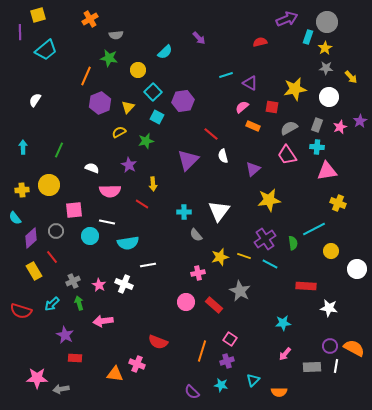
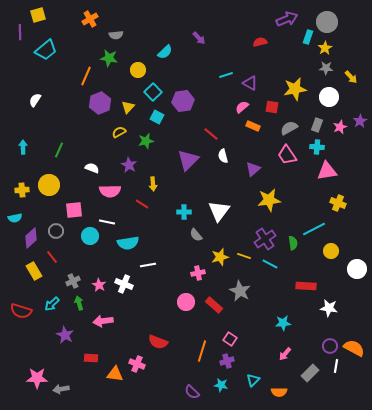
cyan semicircle at (15, 218): rotated 64 degrees counterclockwise
red rectangle at (75, 358): moved 16 px right
gray rectangle at (312, 367): moved 2 px left, 6 px down; rotated 42 degrees counterclockwise
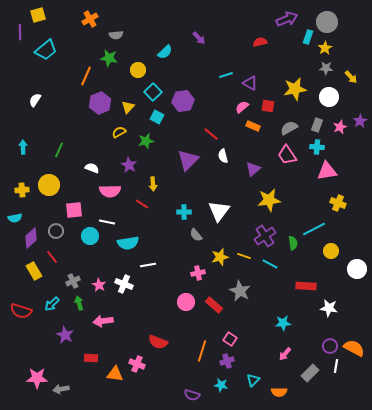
red square at (272, 107): moved 4 px left, 1 px up
purple cross at (265, 239): moved 3 px up
purple semicircle at (192, 392): moved 3 px down; rotated 28 degrees counterclockwise
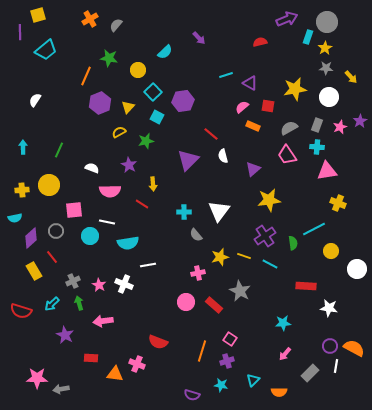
gray semicircle at (116, 35): moved 10 px up; rotated 136 degrees clockwise
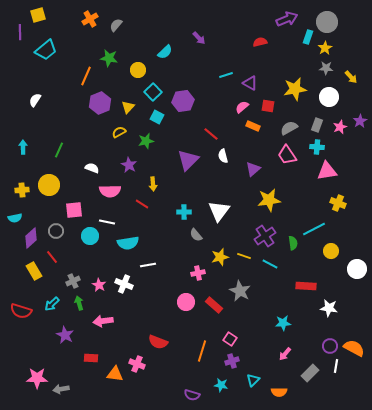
purple cross at (227, 361): moved 5 px right
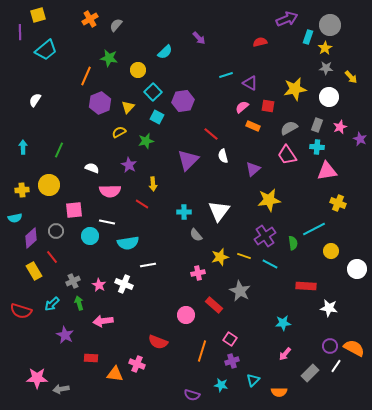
gray circle at (327, 22): moved 3 px right, 3 px down
purple star at (360, 121): moved 18 px down; rotated 16 degrees counterclockwise
pink circle at (186, 302): moved 13 px down
white line at (336, 366): rotated 24 degrees clockwise
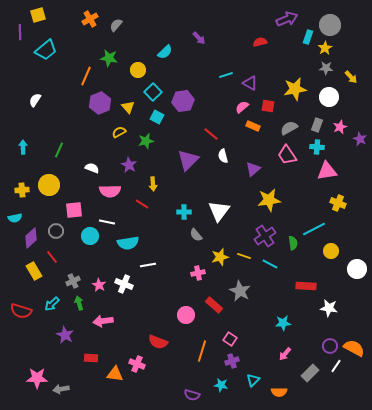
yellow triangle at (128, 107): rotated 24 degrees counterclockwise
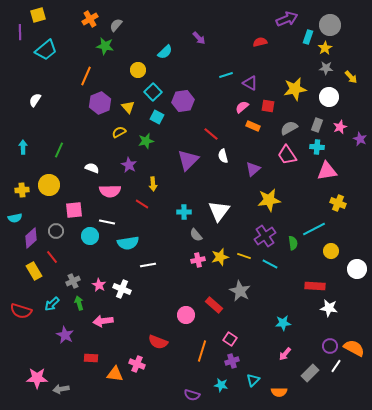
green star at (109, 58): moved 4 px left, 12 px up
pink cross at (198, 273): moved 13 px up
white cross at (124, 284): moved 2 px left, 5 px down
red rectangle at (306, 286): moved 9 px right
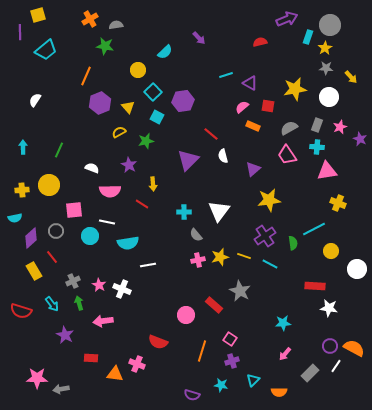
gray semicircle at (116, 25): rotated 40 degrees clockwise
cyan arrow at (52, 304): rotated 84 degrees counterclockwise
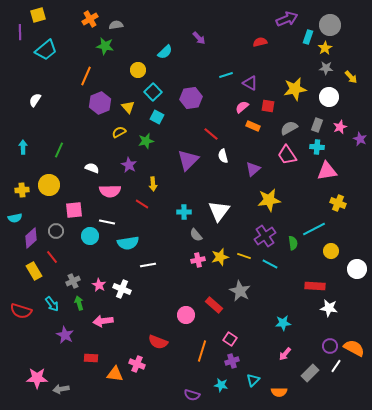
purple hexagon at (183, 101): moved 8 px right, 3 px up
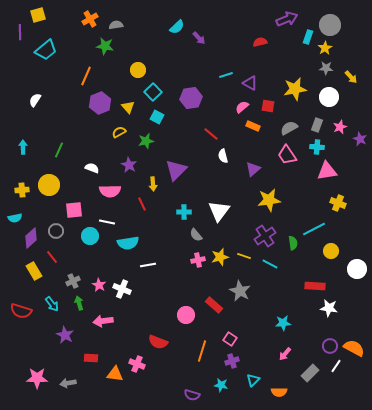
cyan semicircle at (165, 52): moved 12 px right, 25 px up
purple triangle at (188, 160): moved 12 px left, 10 px down
red line at (142, 204): rotated 32 degrees clockwise
gray arrow at (61, 389): moved 7 px right, 6 px up
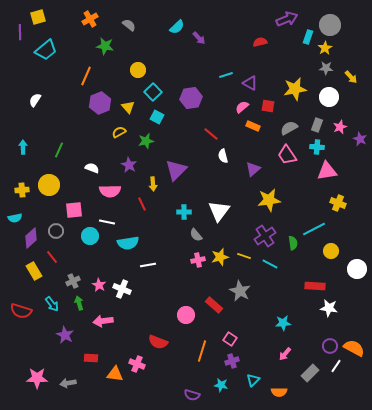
yellow square at (38, 15): moved 2 px down
gray semicircle at (116, 25): moved 13 px right; rotated 48 degrees clockwise
